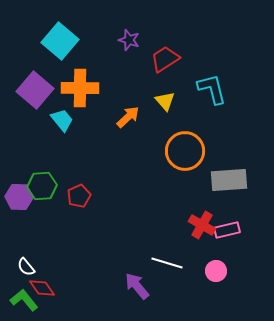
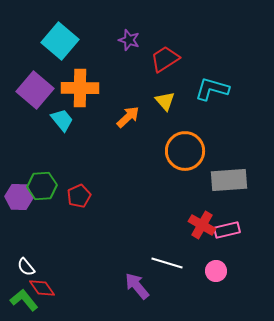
cyan L-shape: rotated 60 degrees counterclockwise
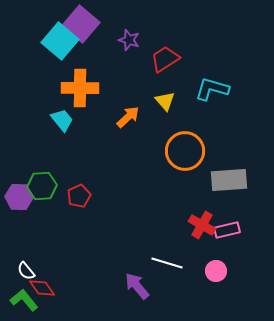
purple square: moved 46 px right, 66 px up
white semicircle: moved 4 px down
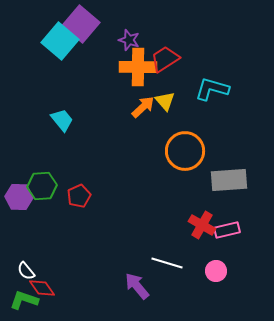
orange cross: moved 58 px right, 21 px up
orange arrow: moved 15 px right, 10 px up
green L-shape: rotated 32 degrees counterclockwise
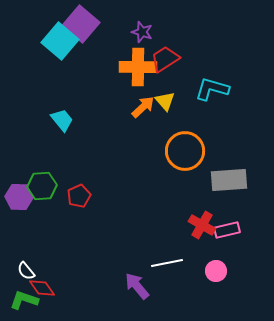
purple star: moved 13 px right, 8 px up
white line: rotated 28 degrees counterclockwise
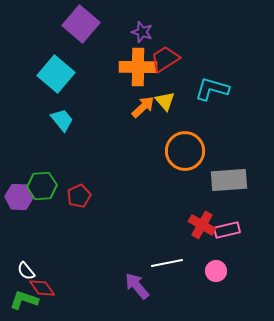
cyan square: moved 4 px left, 33 px down
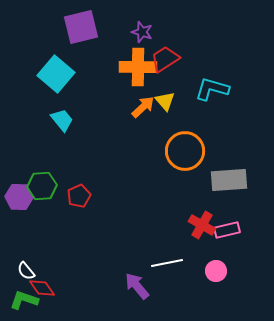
purple square: moved 3 px down; rotated 36 degrees clockwise
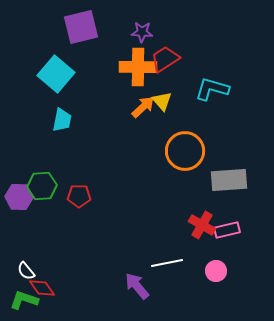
purple star: rotated 15 degrees counterclockwise
yellow triangle: moved 3 px left
cyan trapezoid: rotated 50 degrees clockwise
red pentagon: rotated 25 degrees clockwise
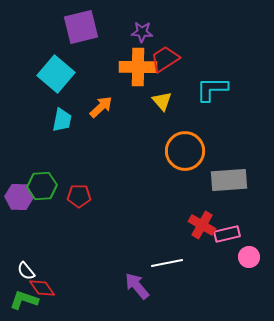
cyan L-shape: rotated 16 degrees counterclockwise
orange arrow: moved 42 px left
pink rectangle: moved 4 px down
pink circle: moved 33 px right, 14 px up
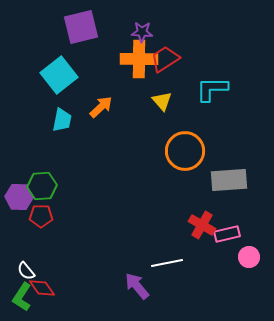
orange cross: moved 1 px right, 8 px up
cyan square: moved 3 px right, 1 px down; rotated 12 degrees clockwise
red pentagon: moved 38 px left, 20 px down
green L-shape: moved 2 px left, 3 px up; rotated 76 degrees counterclockwise
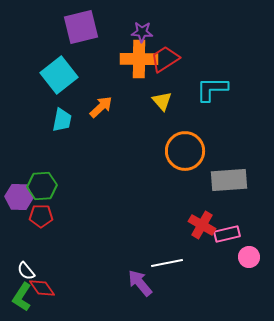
purple arrow: moved 3 px right, 3 px up
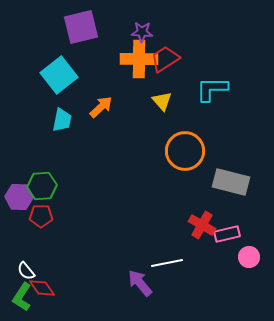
gray rectangle: moved 2 px right, 2 px down; rotated 18 degrees clockwise
